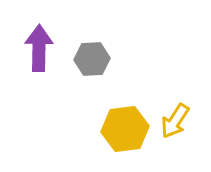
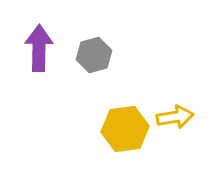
gray hexagon: moved 2 px right, 4 px up; rotated 12 degrees counterclockwise
yellow arrow: moved 4 px up; rotated 132 degrees counterclockwise
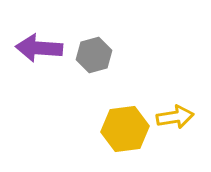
purple arrow: rotated 87 degrees counterclockwise
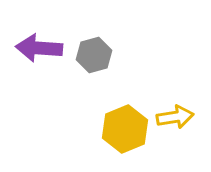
yellow hexagon: rotated 15 degrees counterclockwise
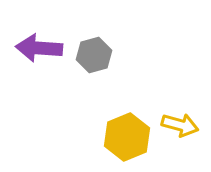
yellow arrow: moved 5 px right, 8 px down; rotated 24 degrees clockwise
yellow hexagon: moved 2 px right, 8 px down
